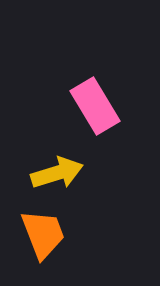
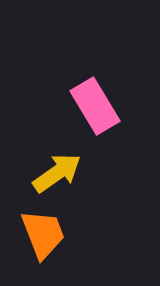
yellow arrow: rotated 18 degrees counterclockwise
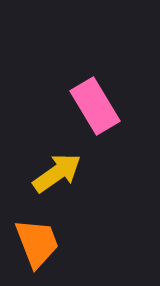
orange trapezoid: moved 6 px left, 9 px down
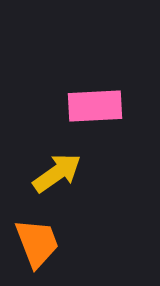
pink rectangle: rotated 62 degrees counterclockwise
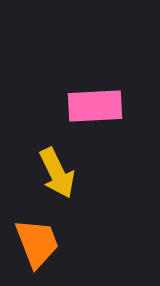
yellow arrow: rotated 99 degrees clockwise
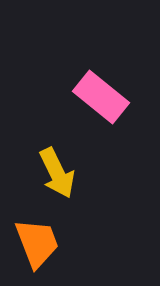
pink rectangle: moved 6 px right, 9 px up; rotated 42 degrees clockwise
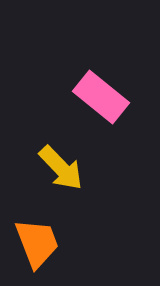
yellow arrow: moved 4 px right, 5 px up; rotated 18 degrees counterclockwise
